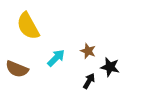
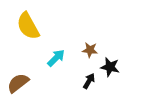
brown star: moved 2 px right, 1 px up; rotated 14 degrees counterclockwise
brown semicircle: moved 1 px right, 14 px down; rotated 120 degrees clockwise
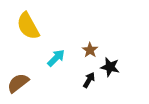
brown star: rotated 28 degrees clockwise
black arrow: moved 1 px up
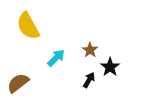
black star: rotated 24 degrees clockwise
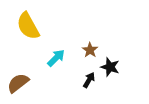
black star: rotated 18 degrees counterclockwise
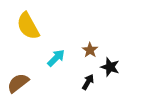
black arrow: moved 1 px left, 2 px down
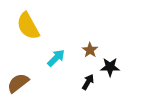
black star: rotated 18 degrees counterclockwise
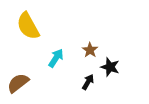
cyan arrow: rotated 12 degrees counterclockwise
black star: rotated 18 degrees clockwise
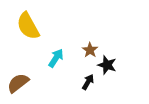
black star: moved 3 px left, 2 px up
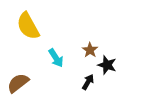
cyan arrow: rotated 114 degrees clockwise
